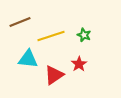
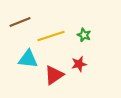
red star: rotated 21 degrees clockwise
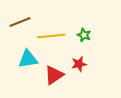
yellow line: rotated 12 degrees clockwise
cyan triangle: rotated 15 degrees counterclockwise
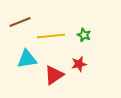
cyan triangle: moved 1 px left
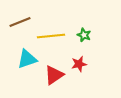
cyan triangle: rotated 10 degrees counterclockwise
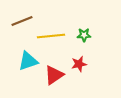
brown line: moved 2 px right, 1 px up
green star: rotated 24 degrees counterclockwise
cyan triangle: moved 1 px right, 2 px down
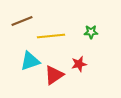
green star: moved 7 px right, 3 px up
cyan triangle: moved 2 px right
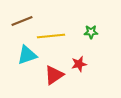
cyan triangle: moved 3 px left, 6 px up
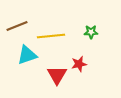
brown line: moved 5 px left, 5 px down
red triangle: moved 3 px right; rotated 25 degrees counterclockwise
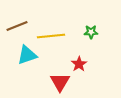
red star: rotated 21 degrees counterclockwise
red triangle: moved 3 px right, 7 px down
